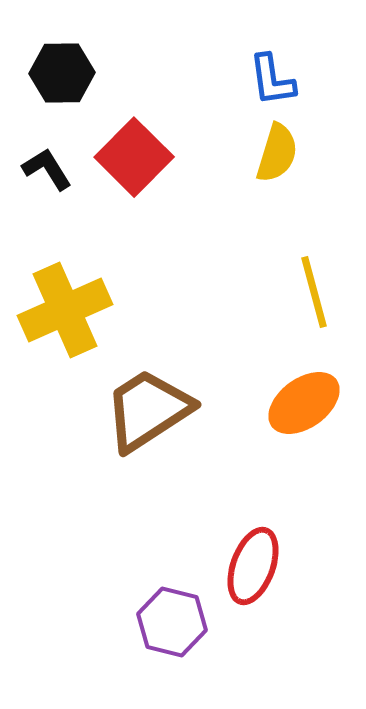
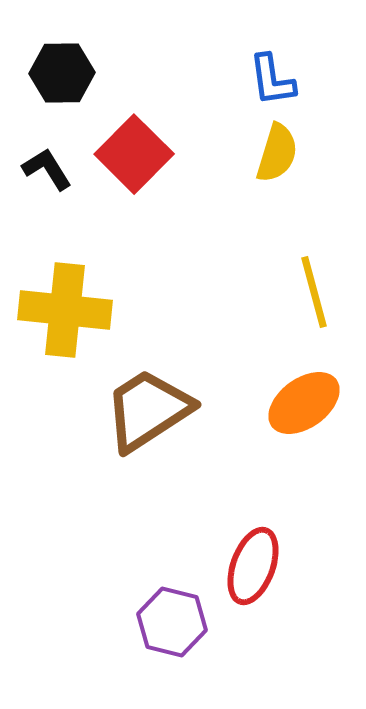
red square: moved 3 px up
yellow cross: rotated 30 degrees clockwise
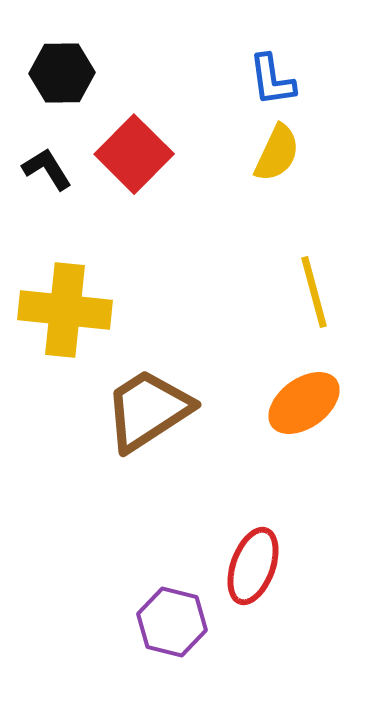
yellow semicircle: rotated 8 degrees clockwise
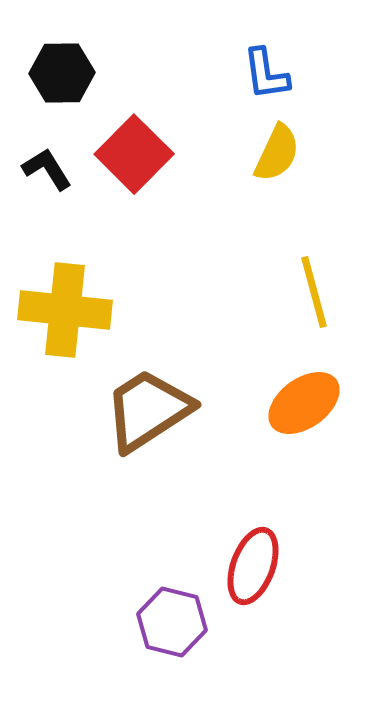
blue L-shape: moved 6 px left, 6 px up
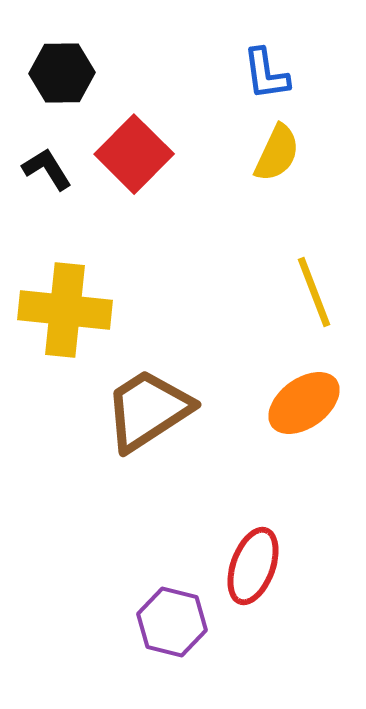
yellow line: rotated 6 degrees counterclockwise
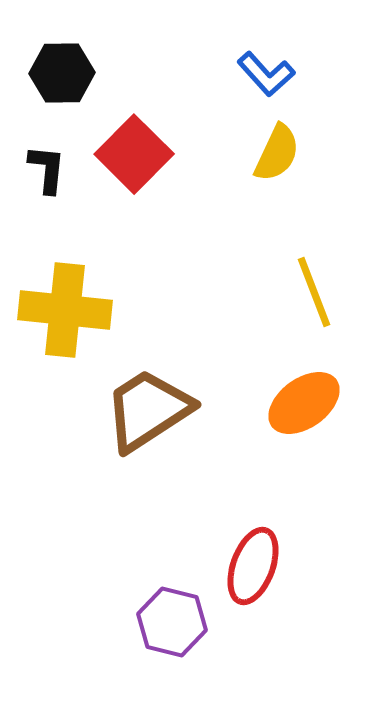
blue L-shape: rotated 34 degrees counterclockwise
black L-shape: rotated 38 degrees clockwise
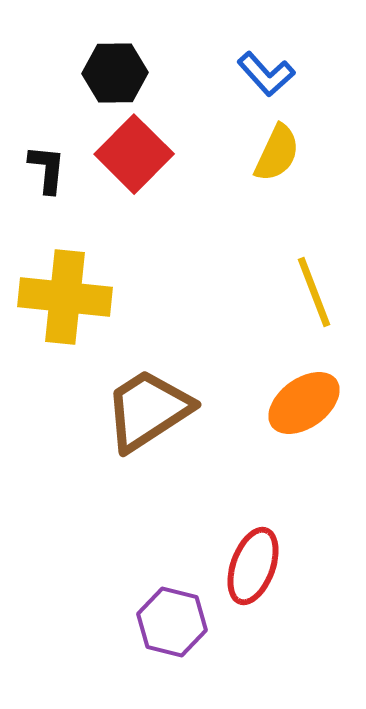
black hexagon: moved 53 px right
yellow cross: moved 13 px up
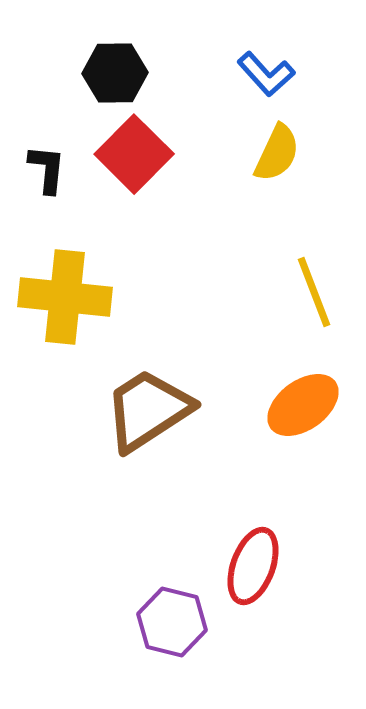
orange ellipse: moved 1 px left, 2 px down
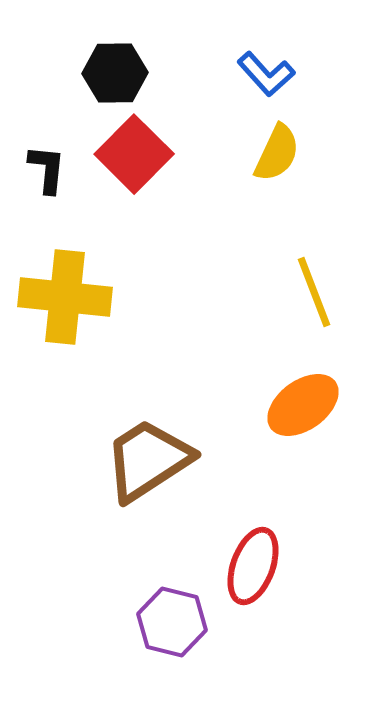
brown trapezoid: moved 50 px down
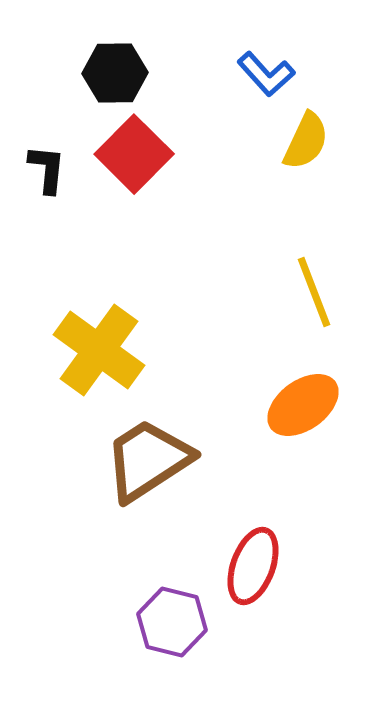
yellow semicircle: moved 29 px right, 12 px up
yellow cross: moved 34 px right, 53 px down; rotated 30 degrees clockwise
